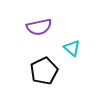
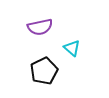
purple semicircle: moved 1 px right
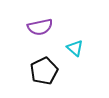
cyan triangle: moved 3 px right
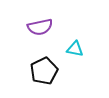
cyan triangle: moved 1 px down; rotated 30 degrees counterclockwise
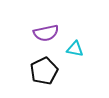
purple semicircle: moved 6 px right, 6 px down
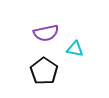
black pentagon: rotated 12 degrees counterclockwise
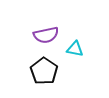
purple semicircle: moved 2 px down
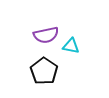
cyan triangle: moved 4 px left, 3 px up
